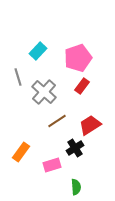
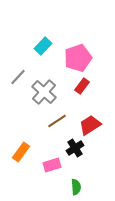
cyan rectangle: moved 5 px right, 5 px up
gray line: rotated 60 degrees clockwise
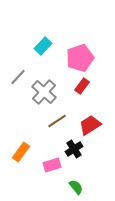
pink pentagon: moved 2 px right
black cross: moved 1 px left, 1 px down
green semicircle: rotated 35 degrees counterclockwise
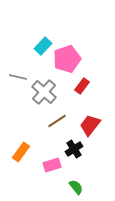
pink pentagon: moved 13 px left, 1 px down
gray line: rotated 60 degrees clockwise
red trapezoid: rotated 20 degrees counterclockwise
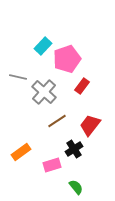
orange rectangle: rotated 18 degrees clockwise
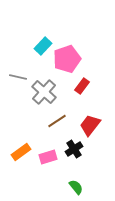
pink rectangle: moved 4 px left, 8 px up
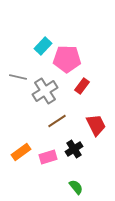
pink pentagon: rotated 20 degrees clockwise
gray cross: moved 1 px right, 1 px up; rotated 15 degrees clockwise
red trapezoid: moved 6 px right; rotated 115 degrees clockwise
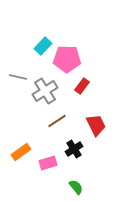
pink rectangle: moved 6 px down
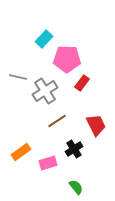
cyan rectangle: moved 1 px right, 7 px up
red rectangle: moved 3 px up
